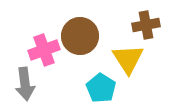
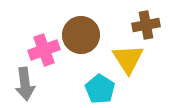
brown circle: moved 1 px right, 1 px up
cyan pentagon: moved 1 px left, 1 px down
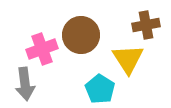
pink cross: moved 2 px left, 1 px up
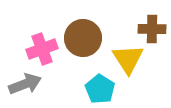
brown cross: moved 6 px right, 4 px down; rotated 12 degrees clockwise
brown circle: moved 2 px right, 3 px down
gray arrow: rotated 104 degrees counterclockwise
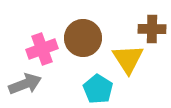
cyan pentagon: moved 2 px left
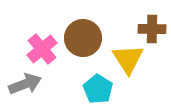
pink cross: rotated 20 degrees counterclockwise
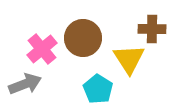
yellow triangle: moved 1 px right
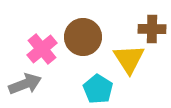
brown circle: moved 1 px up
